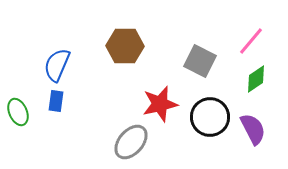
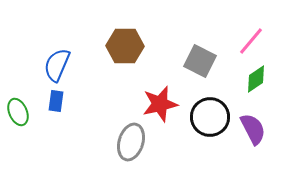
gray ellipse: rotated 24 degrees counterclockwise
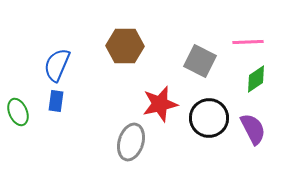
pink line: moved 3 px left, 1 px down; rotated 48 degrees clockwise
black circle: moved 1 px left, 1 px down
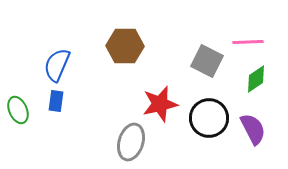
gray square: moved 7 px right
green ellipse: moved 2 px up
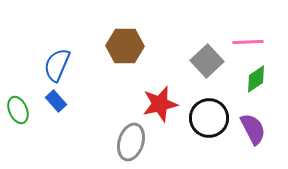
gray square: rotated 20 degrees clockwise
blue rectangle: rotated 50 degrees counterclockwise
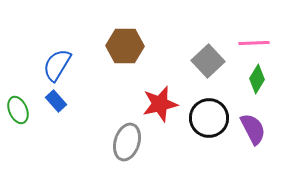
pink line: moved 6 px right, 1 px down
gray square: moved 1 px right
blue semicircle: rotated 8 degrees clockwise
green diamond: moved 1 px right; rotated 24 degrees counterclockwise
gray ellipse: moved 4 px left
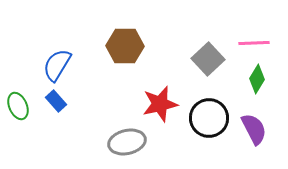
gray square: moved 2 px up
green ellipse: moved 4 px up
purple semicircle: moved 1 px right
gray ellipse: rotated 60 degrees clockwise
